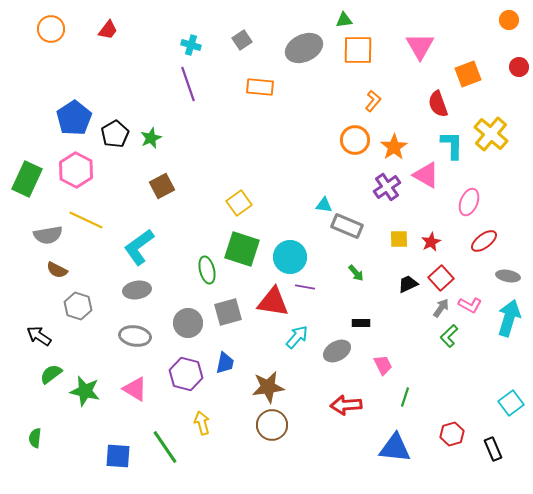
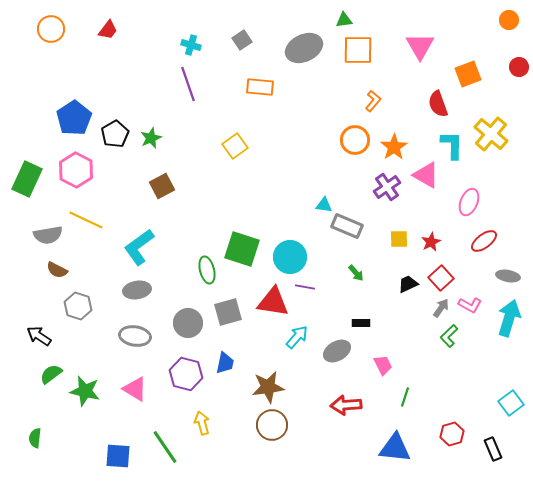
yellow square at (239, 203): moved 4 px left, 57 px up
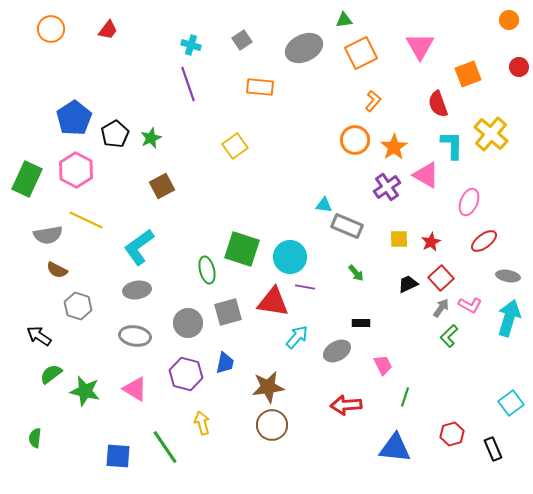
orange square at (358, 50): moved 3 px right, 3 px down; rotated 28 degrees counterclockwise
